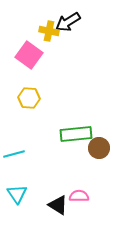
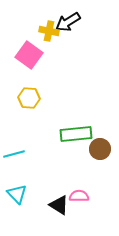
brown circle: moved 1 px right, 1 px down
cyan triangle: rotated 10 degrees counterclockwise
black triangle: moved 1 px right
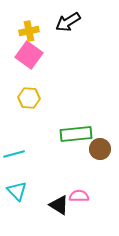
yellow cross: moved 20 px left; rotated 24 degrees counterclockwise
cyan triangle: moved 3 px up
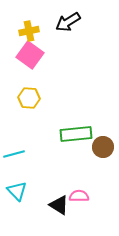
pink square: moved 1 px right
brown circle: moved 3 px right, 2 px up
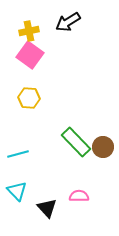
green rectangle: moved 8 px down; rotated 52 degrees clockwise
cyan line: moved 4 px right
black triangle: moved 12 px left, 3 px down; rotated 15 degrees clockwise
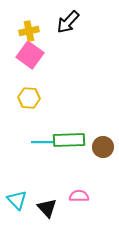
black arrow: rotated 15 degrees counterclockwise
green rectangle: moved 7 px left, 2 px up; rotated 48 degrees counterclockwise
cyan line: moved 24 px right, 12 px up; rotated 15 degrees clockwise
cyan triangle: moved 9 px down
